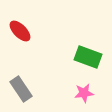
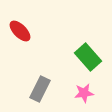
green rectangle: rotated 28 degrees clockwise
gray rectangle: moved 19 px right; rotated 60 degrees clockwise
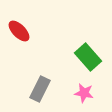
red ellipse: moved 1 px left
pink star: rotated 18 degrees clockwise
